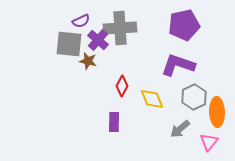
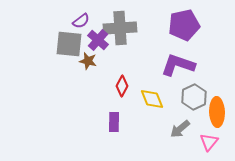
purple semicircle: rotated 12 degrees counterclockwise
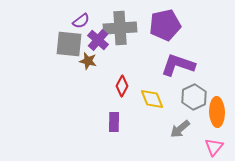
purple pentagon: moved 19 px left
pink triangle: moved 5 px right, 5 px down
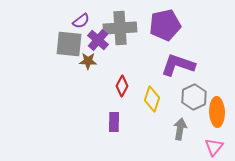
brown star: rotated 12 degrees counterclockwise
yellow diamond: rotated 40 degrees clockwise
gray arrow: rotated 140 degrees clockwise
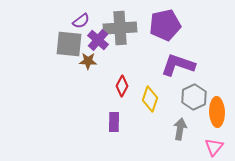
yellow diamond: moved 2 px left
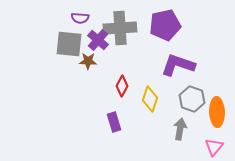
purple semicircle: moved 1 px left, 3 px up; rotated 42 degrees clockwise
gray hexagon: moved 2 px left, 2 px down; rotated 15 degrees counterclockwise
purple rectangle: rotated 18 degrees counterclockwise
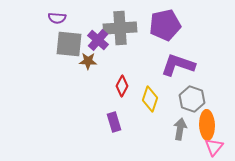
purple semicircle: moved 23 px left
orange ellipse: moved 10 px left, 13 px down
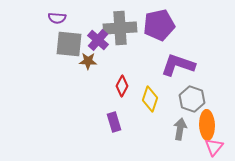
purple pentagon: moved 6 px left
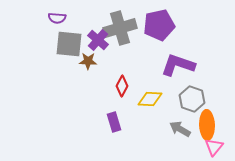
gray cross: rotated 12 degrees counterclockwise
yellow diamond: rotated 75 degrees clockwise
gray arrow: rotated 70 degrees counterclockwise
